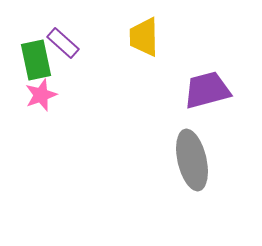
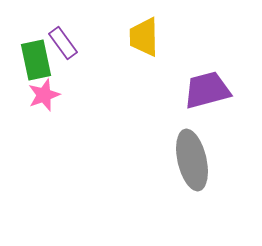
purple rectangle: rotated 12 degrees clockwise
pink star: moved 3 px right
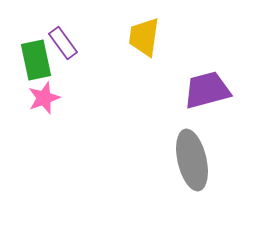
yellow trapezoid: rotated 9 degrees clockwise
pink star: moved 3 px down
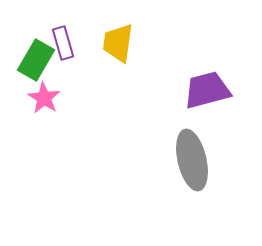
yellow trapezoid: moved 26 px left, 6 px down
purple rectangle: rotated 20 degrees clockwise
green rectangle: rotated 42 degrees clockwise
pink star: rotated 20 degrees counterclockwise
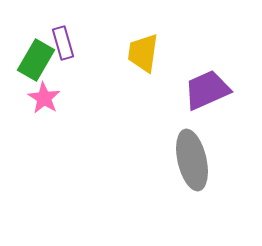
yellow trapezoid: moved 25 px right, 10 px down
purple trapezoid: rotated 9 degrees counterclockwise
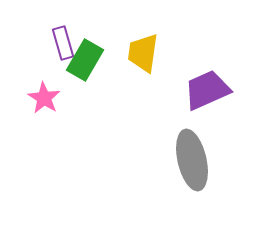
green rectangle: moved 49 px right
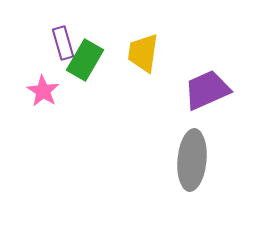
pink star: moved 1 px left, 7 px up
gray ellipse: rotated 18 degrees clockwise
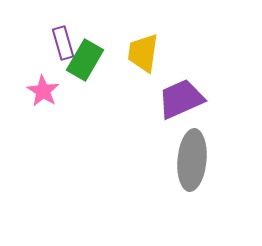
purple trapezoid: moved 26 px left, 9 px down
